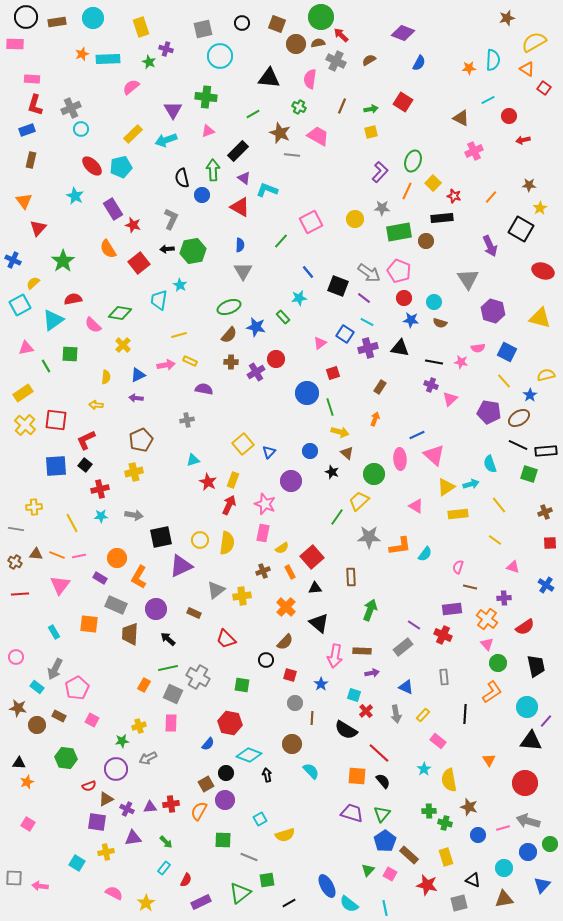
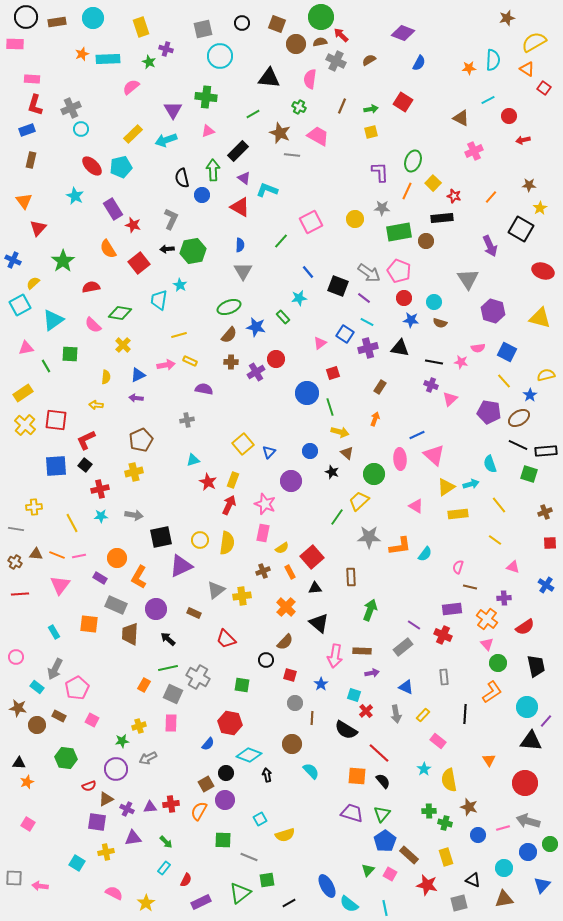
brown semicircle at (318, 43): moved 2 px right, 1 px up
purple L-shape at (380, 172): rotated 45 degrees counterclockwise
red semicircle at (73, 299): moved 18 px right, 12 px up
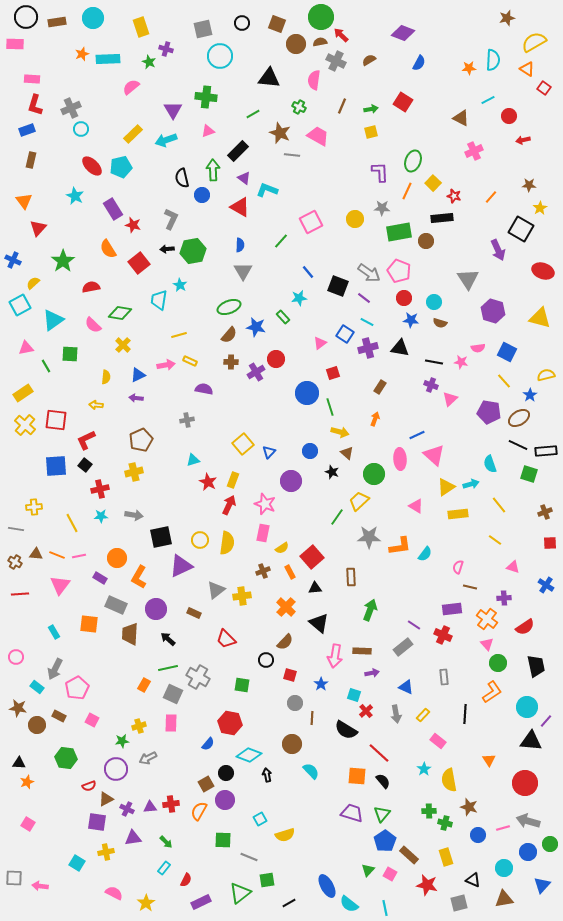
pink semicircle at (310, 79): moved 4 px right, 1 px down
purple arrow at (490, 246): moved 8 px right, 4 px down
